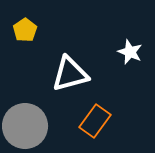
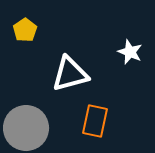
orange rectangle: rotated 24 degrees counterclockwise
gray circle: moved 1 px right, 2 px down
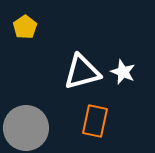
yellow pentagon: moved 3 px up
white star: moved 7 px left, 20 px down
white triangle: moved 12 px right, 2 px up
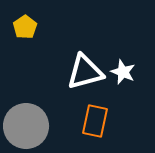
white triangle: moved 3 px right
gray circle: moved 2 px up
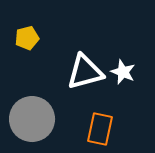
yellow pentagon: moved 2 px right, 11 px down; rotated 20 degrees clockwise
orange rectangle: moved 5 px right, 8 px down
gray circle: moved 6 px right, 7 px up
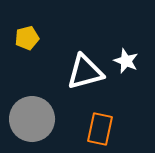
white star: moved 3 px right, 11 px up
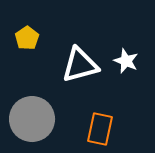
yellow pentagon: rotated 20 degrees counterclockwise
white triangle: moved 5 px left, 7 px up
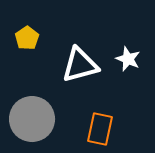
white star: moved 2 px right, 2 px up
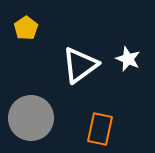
yellow pentagon: moved 1 px left, 10 px up
white triangle: rotated 21 degrees counterclockwise
gray circle: moved 1 px left, 1 px up
